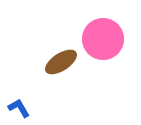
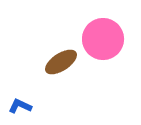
blue L-shape: moved 1 px right, 2 px up; rotated 35 degrees counterclockwise
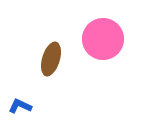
brown ellipse: moved 10 px left, 3 px up; rotated 40 degrees counterclockwise
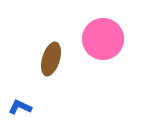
blue L-shape: moved 1 px down
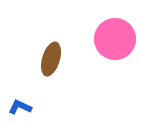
pink circle: moved 12 px right
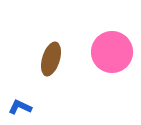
pink circle: moved 3 px left, 13 px down
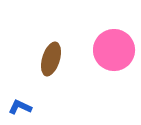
pink circle: moved 2 px right, 2 px up
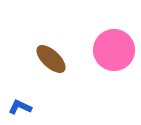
brown ellipse: rotated 64 degrees counterclockwise
